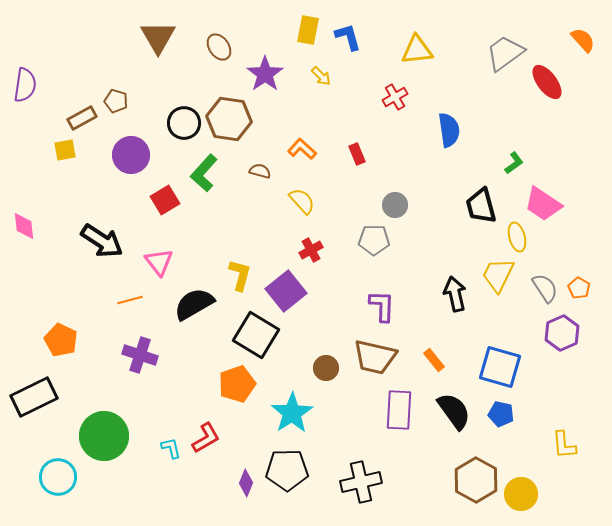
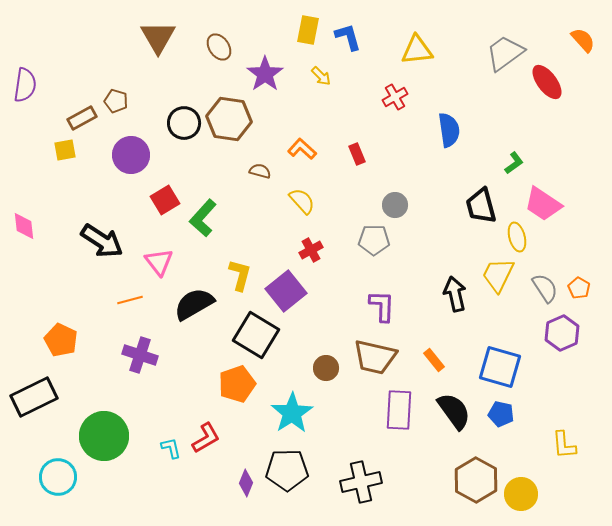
green L-shape at (204, 173): moved 1 px left, 45 px down
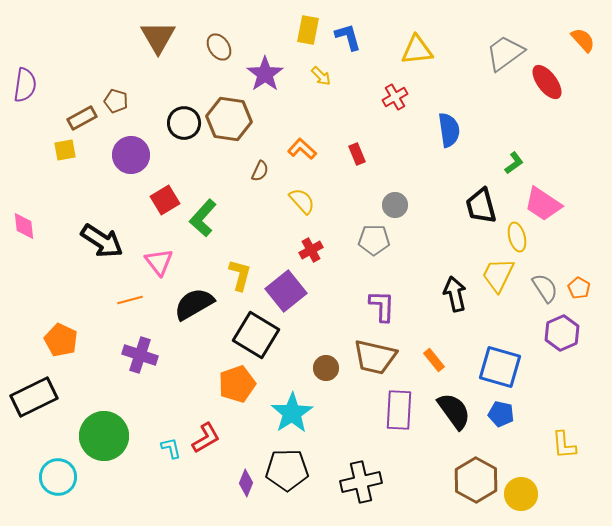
brown semicircle at (260, 171): rotated 100 degrees clockwise
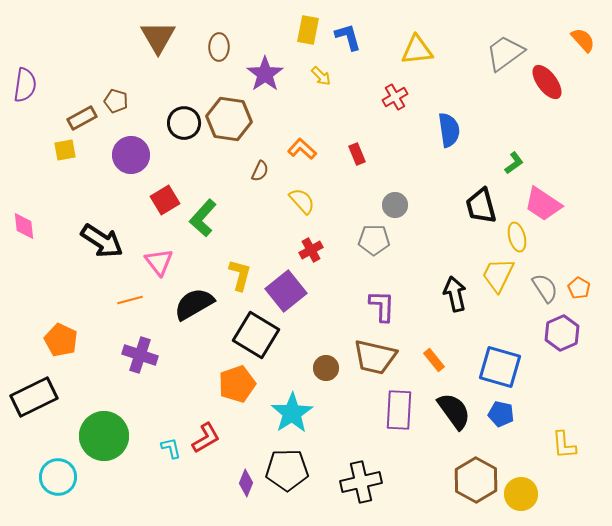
brown ellipse at (219, 47): rotated 36 degrees clockwise
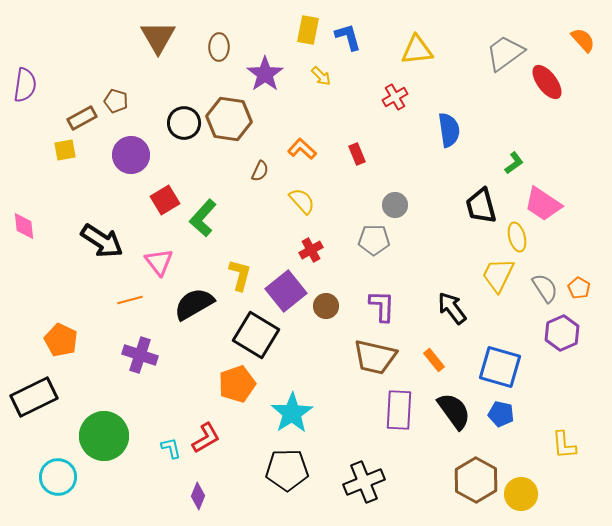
black arrow at (455, 294): moved 3 px left, 14 px down; rotated 24 degrees counterclockwise
brown circle at (326, 368): moved 62 px up
black cross at (361, 482): moved 3 px right; rotated 9 degrees counterclockwise
purple diamond at (246, 483): moved 48 px left, 13 px down
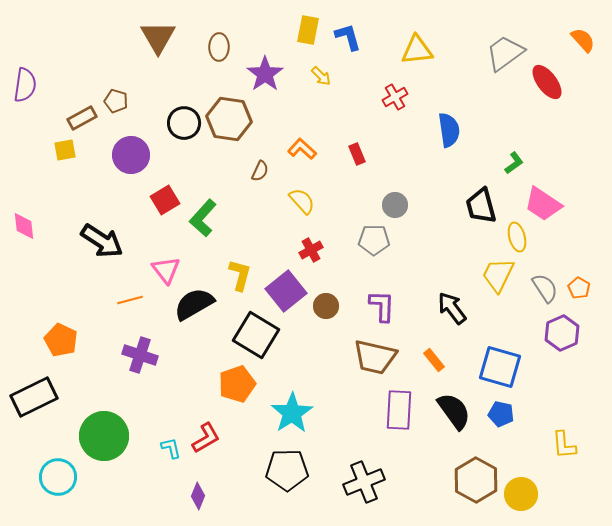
pink triangle at (159, 262): moved 7 px right, 8 px down
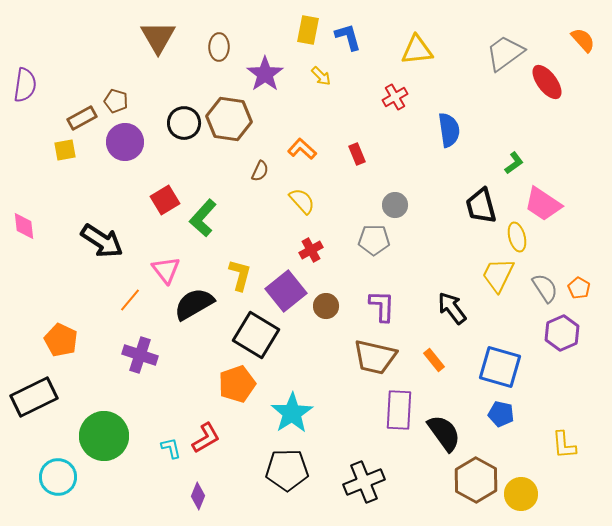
purple circle at (131, 155): moved 6 px left, 13 px up
orange line at (130, 300): rotated 35 degrees counterclockwise
black semicircle at (454, 411): moved 10 px left, 22 px down
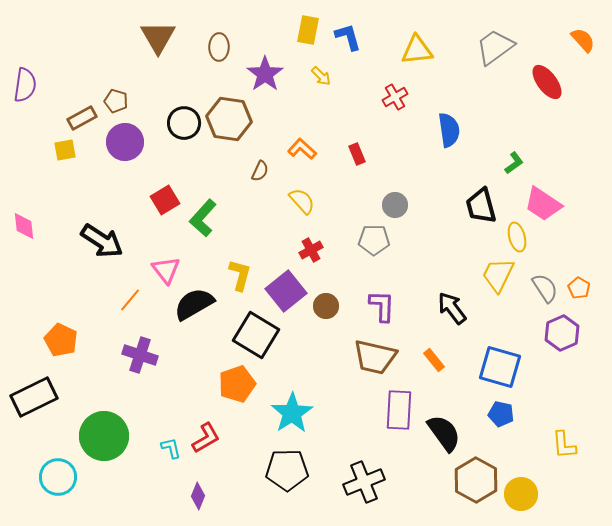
gray trapezoid at (505, 53): moved 10 px left, 6 px up
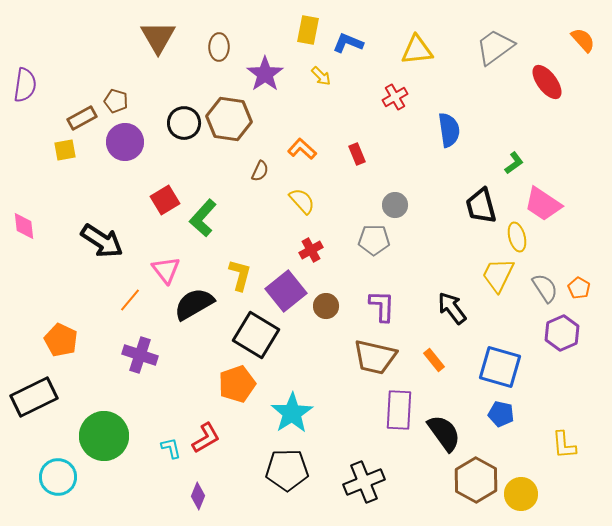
blue L-shape at (348, 37): moved 6 px down; rotated 52 degrees counterclockwise
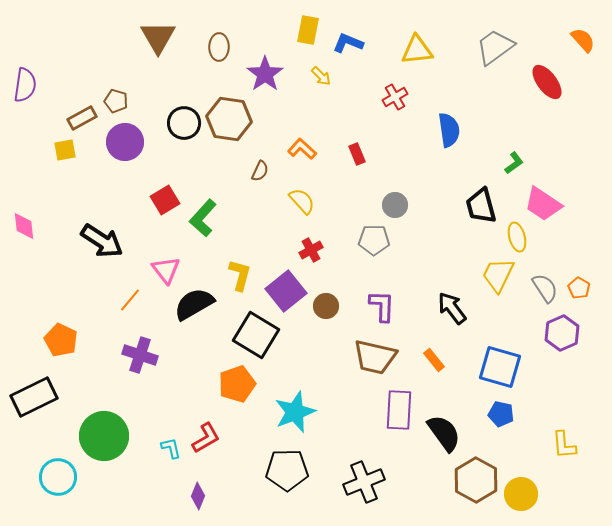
cyan star at (292, 413): moved 3 px right, 1 px up; rotated 12 degrees clockwise
